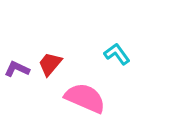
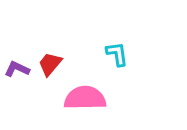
cyan L-shape: rotated 28 degrees clockwise
pink semicircle: rotated 24 degrees counterclockwise
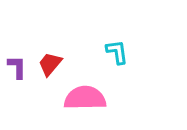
cyan L-shape: moved 2 px up
purple L-shape: moved 2 px up; rotated 65 degrees clockwise
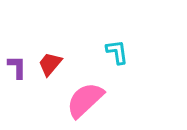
pink semicircle: moved 2 px down; rotated 42 degrees counterclockwise
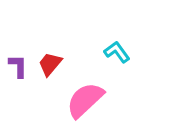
cyan L-shape: rotated 28 degrees counterclockwise
purple L-shape: moved 1 px right, 1 px up
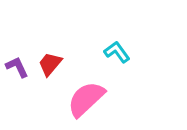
purple L-shape: moved 1 px left, 1 px down; rotated 25 degrees counterclockwise
pink semicircle: moved 1 px right, 1 px up
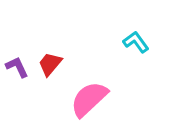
cyan L-shape: moved 19 px right, 10 px up
pink semicircle: moved 3 px right
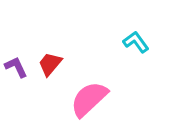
purple L-shape: moved 1 px left
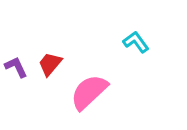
pink semicircle: moved 7 px up
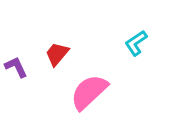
cyan L-shape: moved 1 px down; rotated 88 degrees counterclockwise
red trapezoid: moved 7 px right, 10 px up
